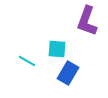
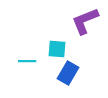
purple L-shape: moved 2 px left; rotated 48 degrees clockwise
cyan line: rotated 30 degrees counterclockwise
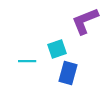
cyan square: rotated 24 degrees counterclockwise
blue rectangle: rotated 15 degrees counterclockwise
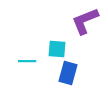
cyan square: rotated 24 degrees clockwise
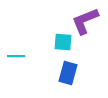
cyan square: moved 6 px right, 7 px up
cyan line: moved 11 px left, 5 px up
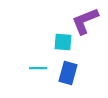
cyan line: moved 22 px right, 12 px down
